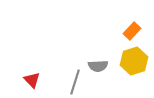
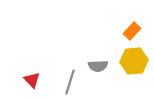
yellow hexagon: rotated 12 degrees clockwise
gray line: moved 5 px left
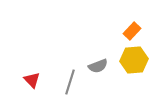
yellow hexagon: moved 1 px up
gray semicircle: rotated 18 degrees counterclockwise
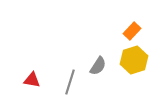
yellow hexagon: rotated 12 degrees counterclockwise
gray semicircle: rotated 36 degrees counterclockwise
red triangle: rotated 36 degrees counterclockwise
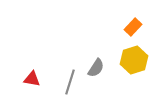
orange rectangle: moved 1 px right, 4 px up
gray semicircle: moved 2 px left, 2 px down
red triangle: moved 1 px up
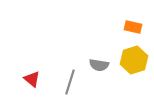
orange rectangle: rotated 60 degrees clockwise
gray semicircle: moved 3 px right, 3 px up; rotated 66 degrees clockwise
red triangle: rotated 30 degrees clockwise
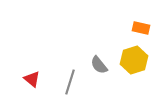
orange rectangle: moved 8 px right, 1 px down
gray semicircle: rotated 42 degrees clockwise
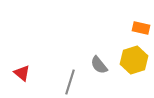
red triangle: moved 10 px left, 6 px up
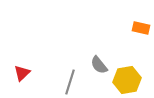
yellow hexagon: moved 7 px left, 20 px down; rotated 8 degrees clockwise
red triangle: rotated 36 degrees clockwise
